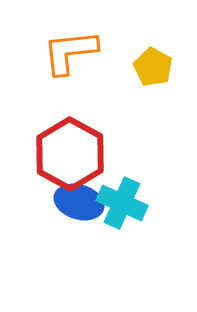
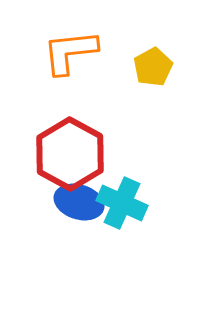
yellow pentagon: rotated 15 degrees clockwise
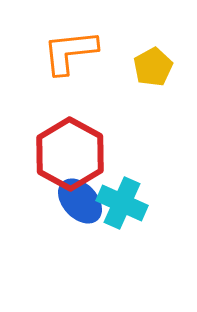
blue ellipse: moved 1 px right, 1 px up; rotated 30 degrees clockwise
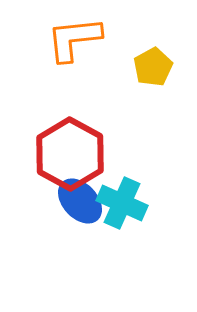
orange L-shape: moved 4 px right, 13 px up
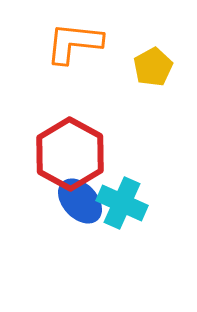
orange L-shape: moved 4 px down; rotated 12 degrees clockwise
